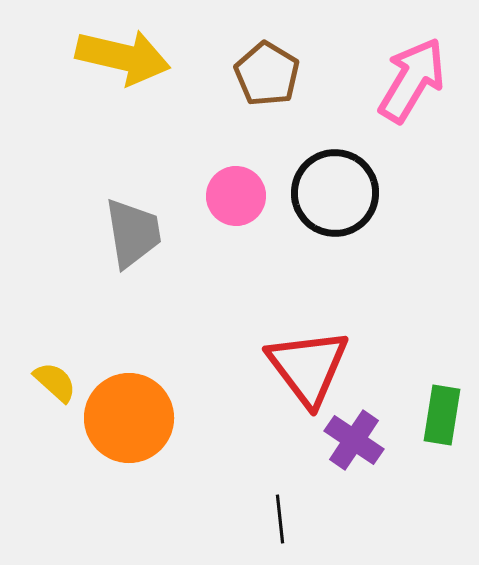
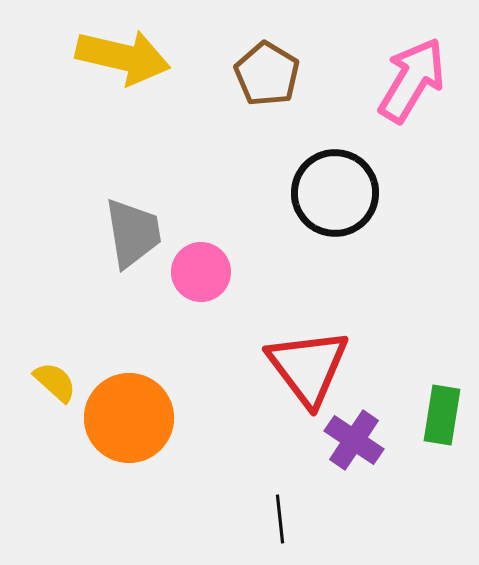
pink circle: moved 35 px left, 76 px down
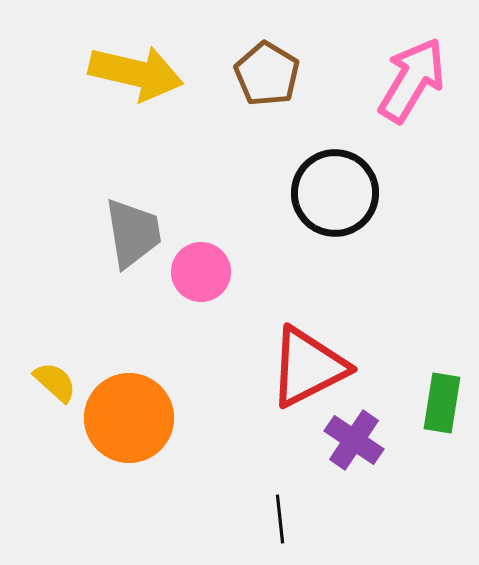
yellow arrow: moved 13 px right, 16 px down
red triangle: rotated 40 degrees clockwise
green rectangle: moved 12 px up
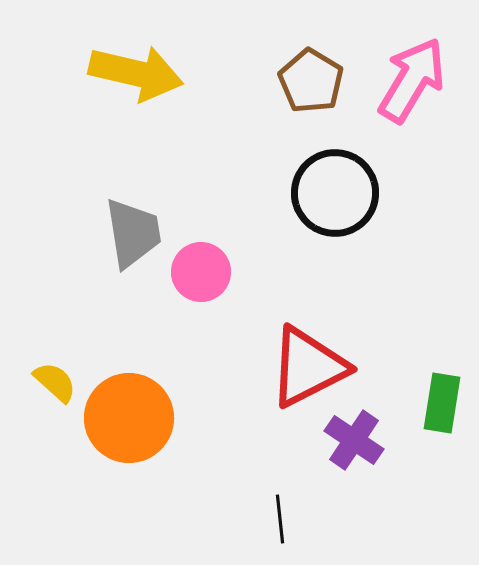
brown pentagon: moved 44 px right, 7 px down
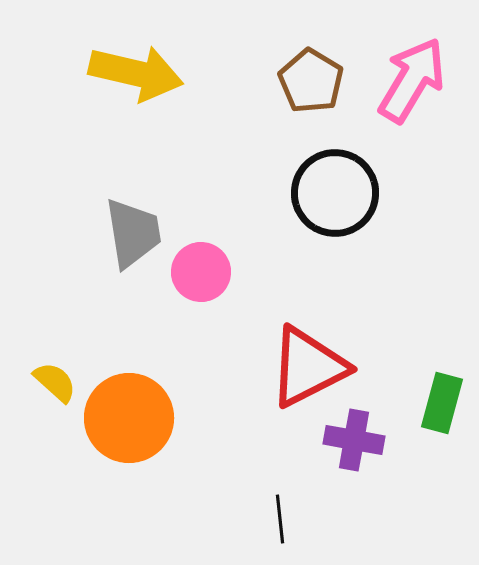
green rectangle: rotated 6 degrees clockwise
purple cross: rotated 24 degrees counterclockwise
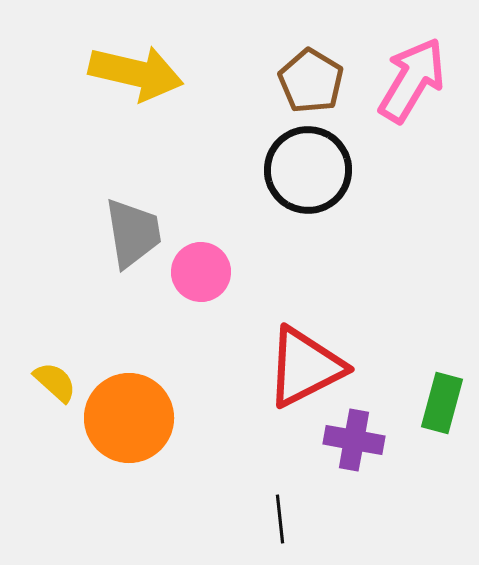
black circle: moved 27 px left, 23 px up
red triangle: moved 3 px left
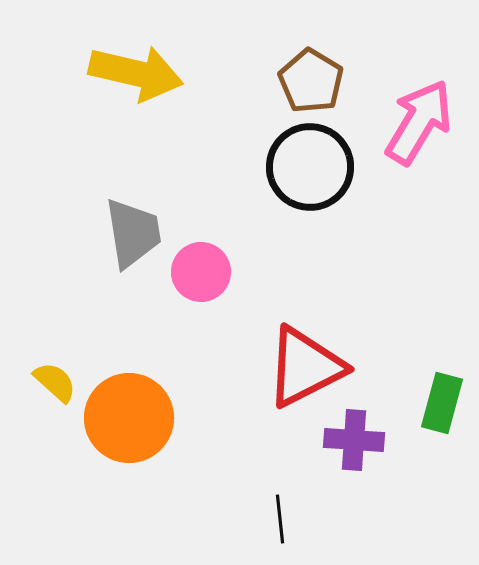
pink arrow: moved 7 px right, 42 px down
black circle: moved 2 px right, 3 px up
purple cross: rotated 6 degrees counterclockwise
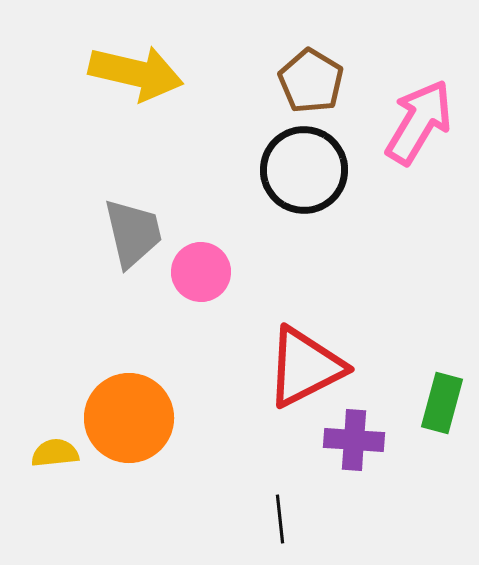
black circle: moved 6 px left, 3 px down
gray trapezoid: rotated 4 degrees counterclockwise
yellow semicircle: moved 71 px down; rotated 48 degrees counterclockwise
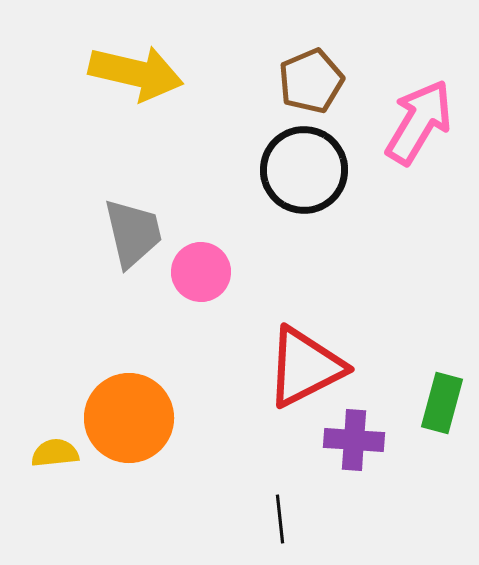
brown pentagon: rotated 18 degrees clockwise
